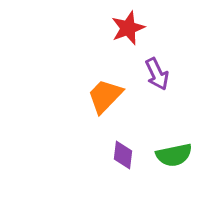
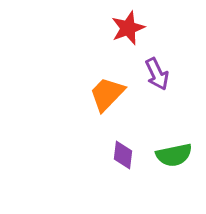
orange trapezoid: moved 2 px right, 2 px up
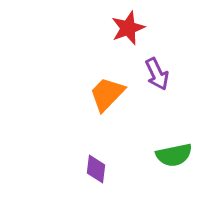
purple diamond: moved 27 px left, 14 px down
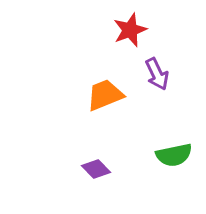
red star: moved 2 px right, 2 px down
orange trapezoid: moved 2 px left, 1 px down; rotated 24 degrees clockwise
purple diamond: rotated 52 degrees counterclockwise
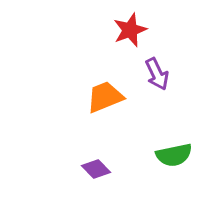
orange trapezoid: moved 2 px down
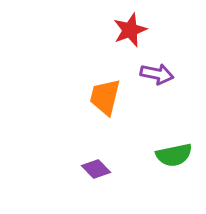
purple arrow: rotated 52 degrees counterclockwise
orange trapezoid: rotated 54 degrees counterclockwise
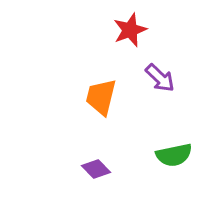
purple arrow: moved 3 px right, 4 px down; rotated 32 degrees clockwise
orange trapezoid: moved 4 px left
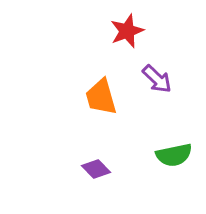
red star: moved 3 px left, 1 px down
purple arrow: moved 3 px left, 1 px down
orange trapezoid: rotated 30 degrees counterclockwise
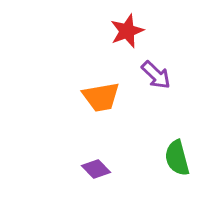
purple arrow: moved 1 px left, 4 px up
orange trapezoid: rotated 84 degrees counterclockwise
green semicircle: moved 3 px right, 3 px down; rotated 87 degrees clockwise
